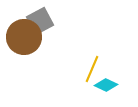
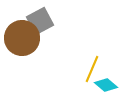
brown circle: moved 2 px left, 1 px down
cyan diamond: rotated 15 degrees clockwise
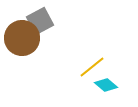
yellow line: moved 2 px up; rotated 28 degrees clockwise
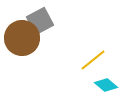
yellow line: moved 1 px right, 7 px up
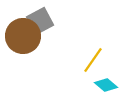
brown circle: moved 1 px right, 2 px up
yellow line: rotated 16 degrees counterclockwise
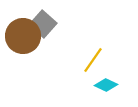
gray square: moved 3 px right, 3 px down; rotated 20 degrees counterclockwise
cyan diamond: rotated 15 degrees counterclockwise
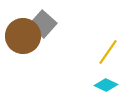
yellow line: moved 15 px right, 8 px up
